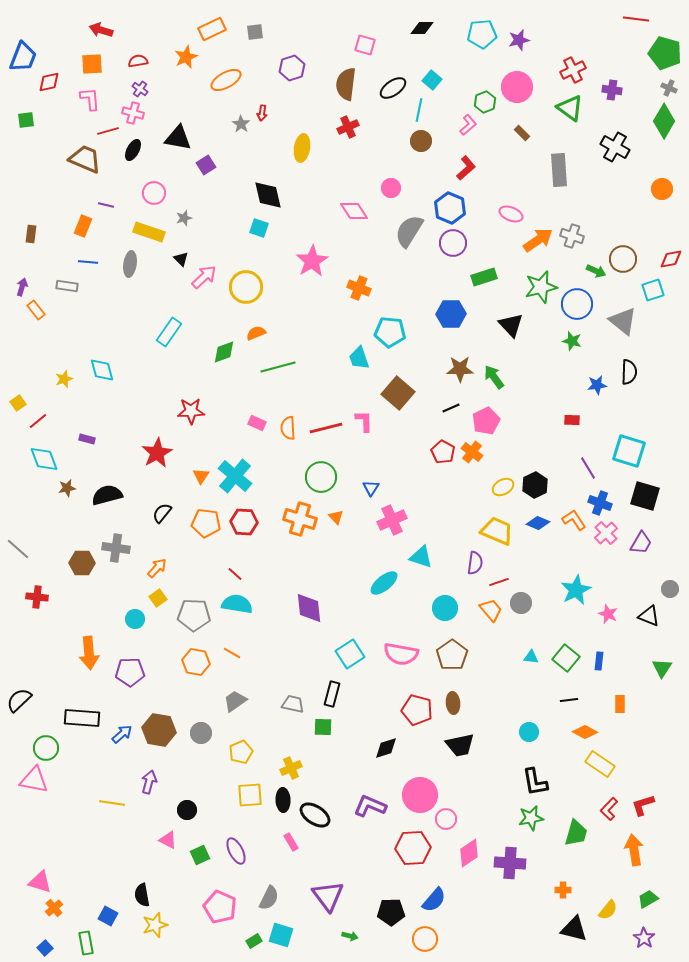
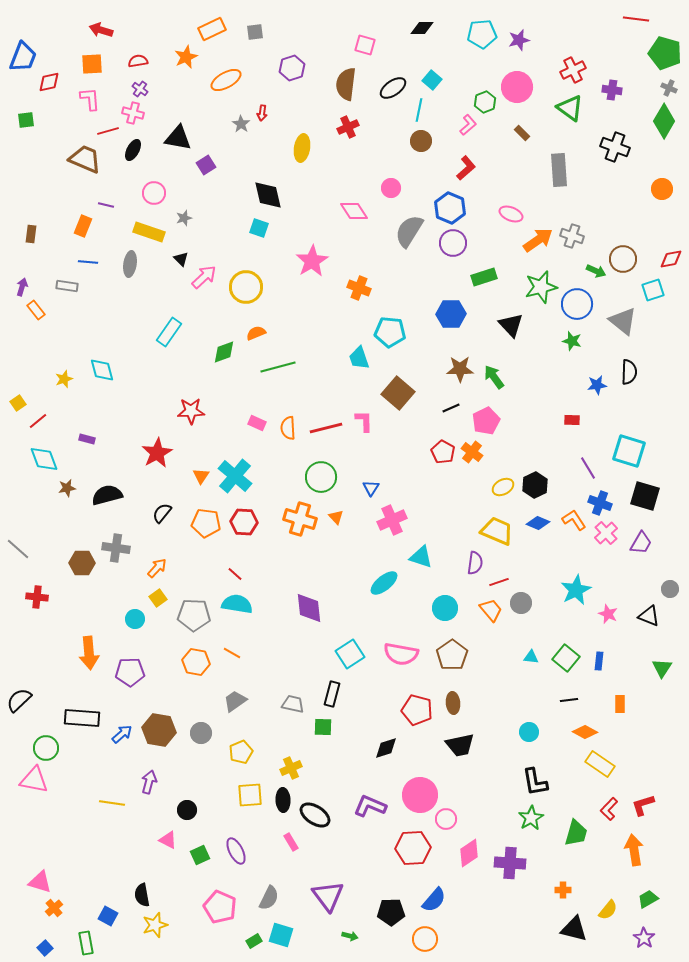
black cross at (615, 147): rotated 8 degrees counterclockwise
green star at (531, 818): rotated 20 degrees counterclockwise
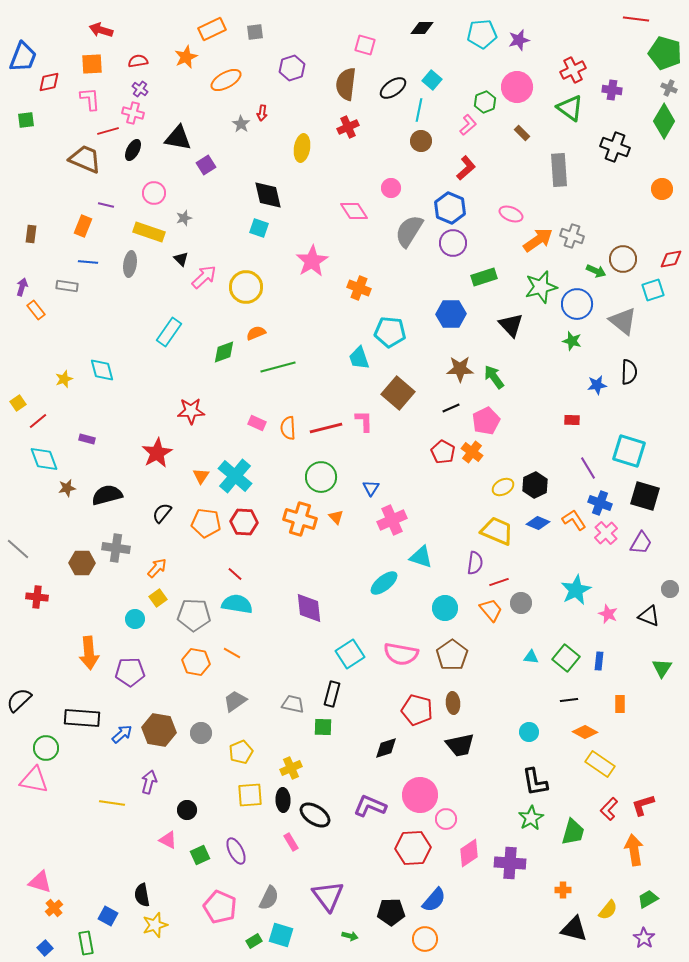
green trapezoid at (576, 833): moved 3 px left, 1 px up
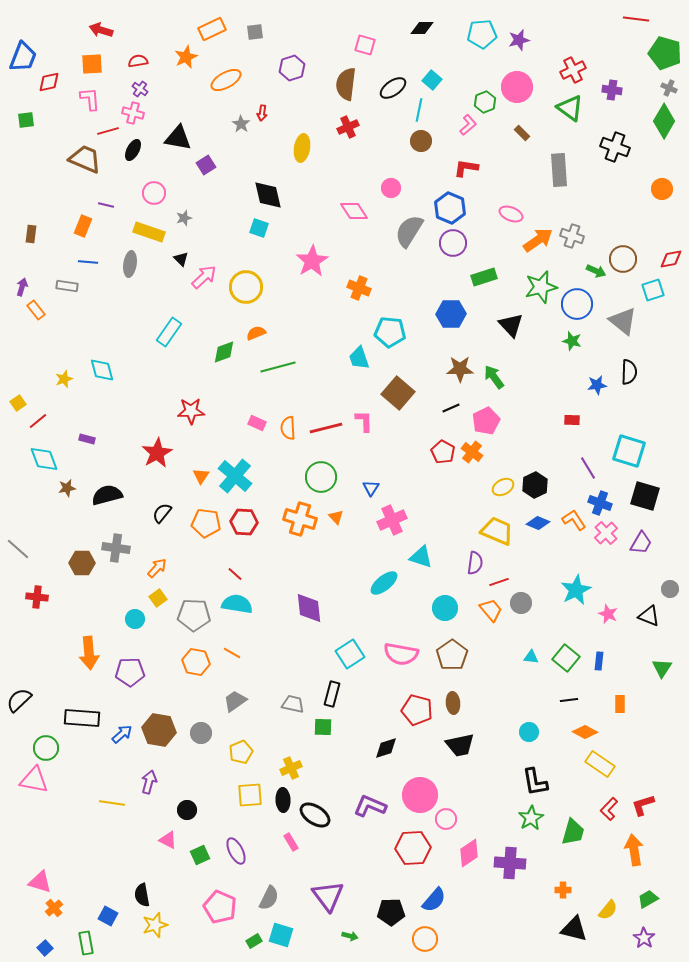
red L-shape at (466, 168): rotated 130 degrees counterclockwise
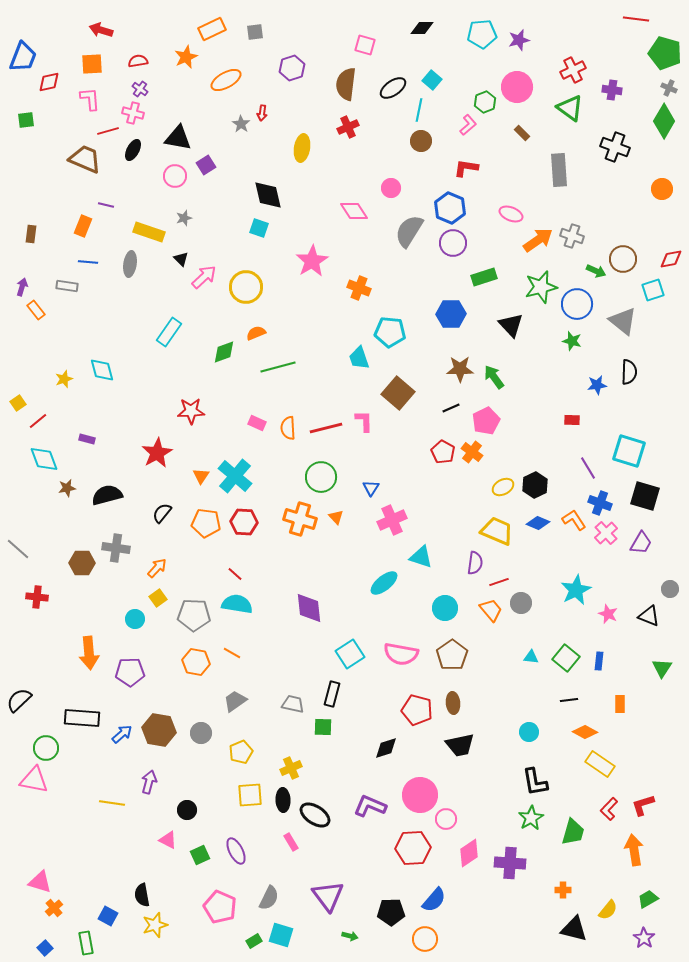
pink circle at (154, 193): moved 21 px right, 17 px up
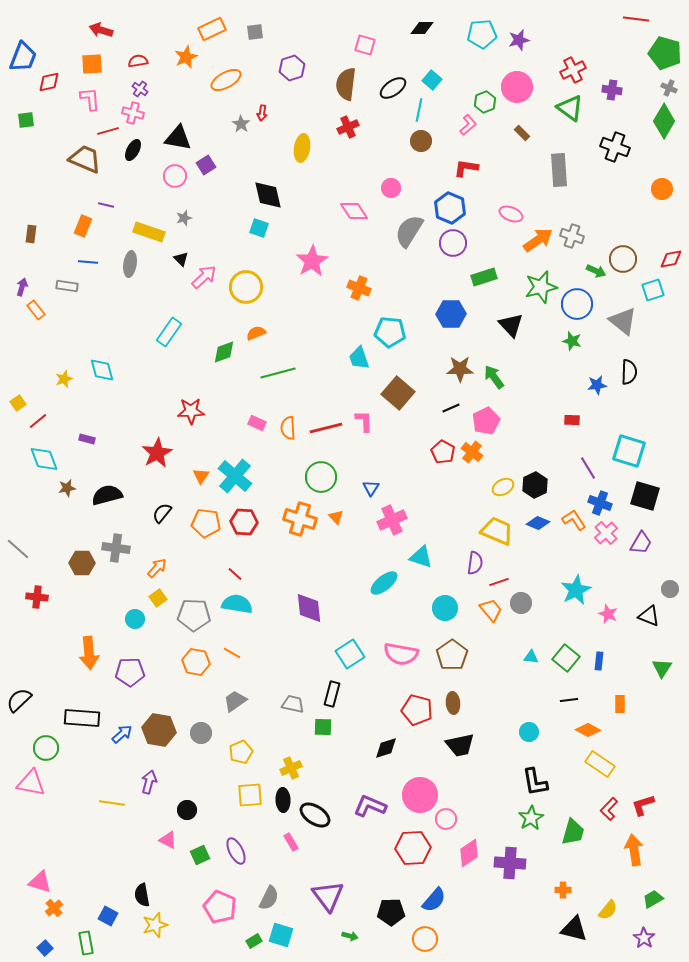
green line at (278, 367): moved 6 px down
orange diamond at (585, 732): moved 3 px right, 2 px up
pink triangle at (34, 780): moved 3 px left, 3 px down
green trapezoid at (648, 899): moved 5 px right
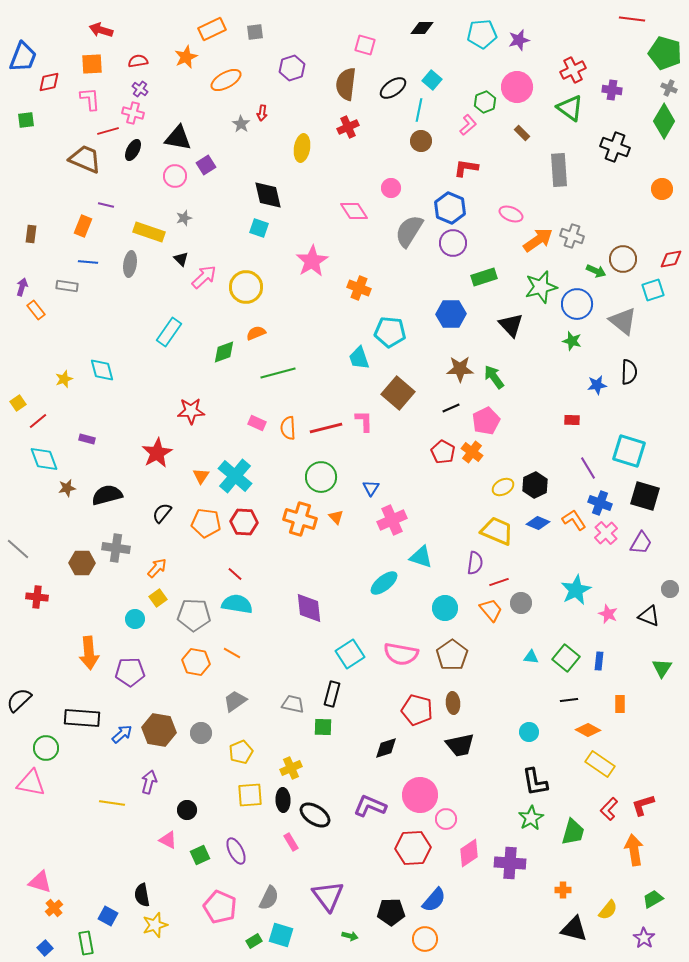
red line at (636, 19): moved 4 px left
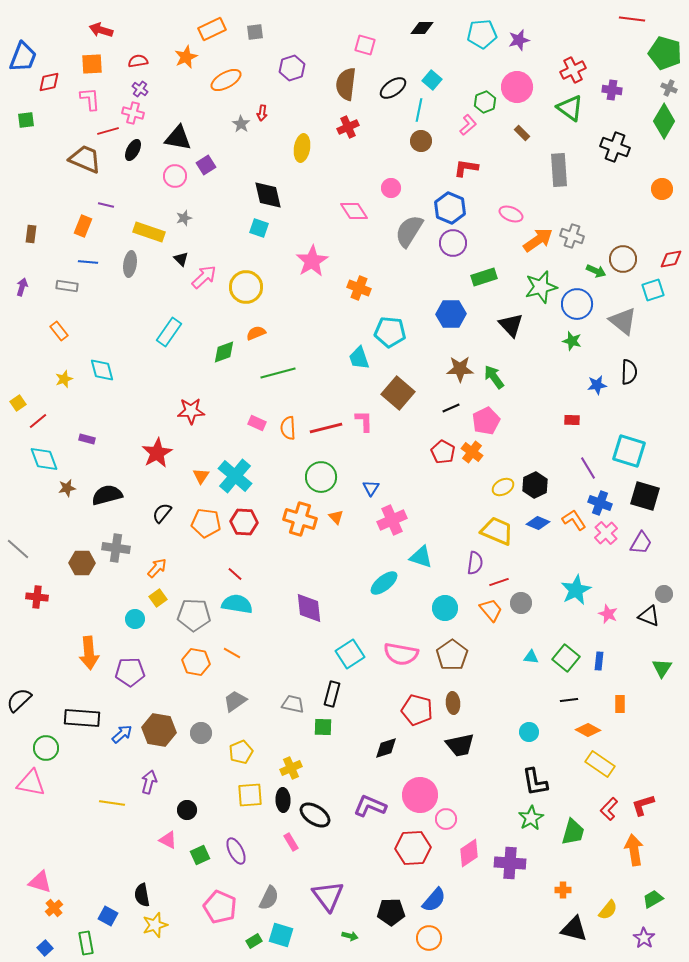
orange rectangle at (36, 310): moved 23 px right, 21 px down
gray circle at (670, 589): moved 6 px left, 5 px down
orange circle at (425, 939): moved 4 px right, 1 px up
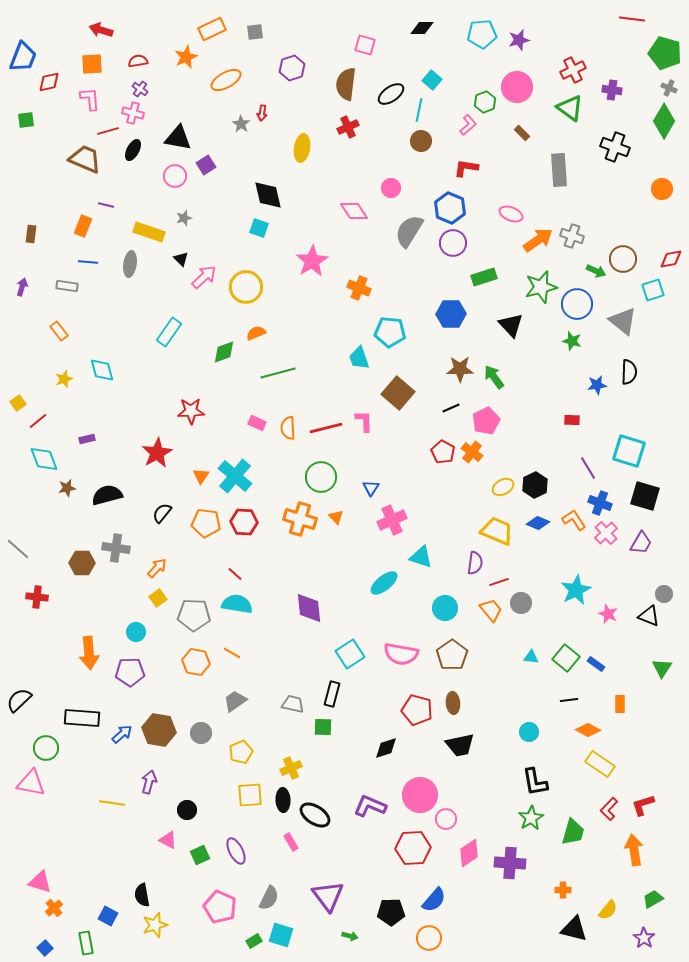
black ellipse at (393, 88): moved 2 px left, 6 px down
purple rectangle at (87, 439): rotated 28 degrees counterclockwise
cyan circle at (135, 619): moved 1 px right, 13 px down
blue rectangle at (599, 661): moved 3 px left, 3 px down; rotated 60 degrees counterclockwise
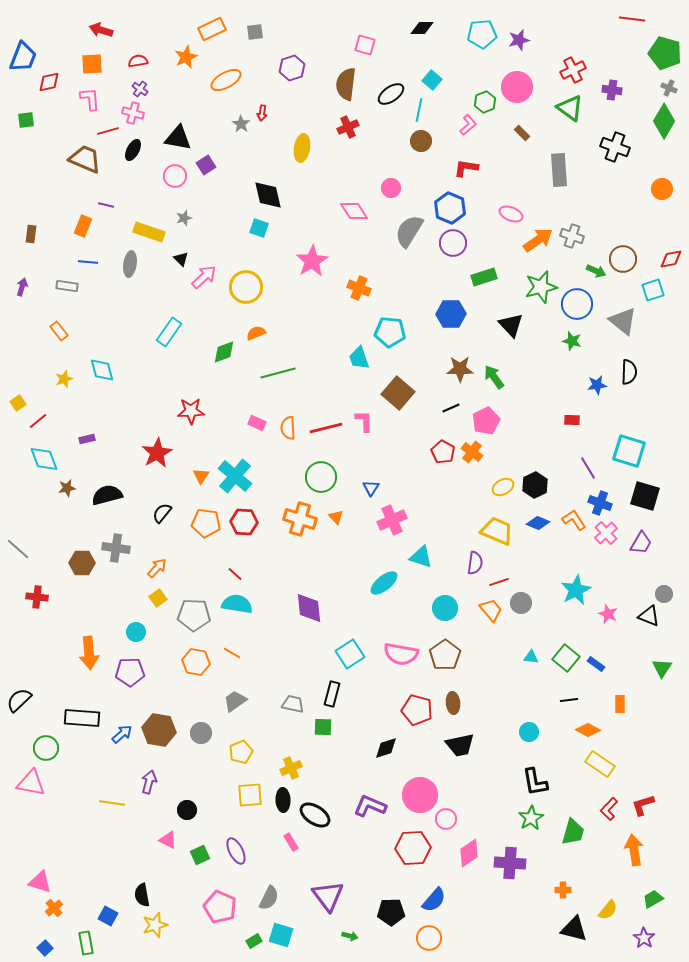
brown pentagon at (452, 655): moved 7 px left
